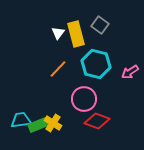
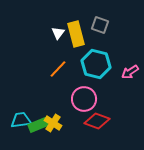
gray square: rotated 18 degrees counterclockwise
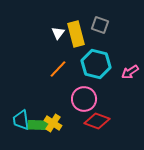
cyan trapezoid: rotated 90 degrees counterclockwise
green rectangle: rotated 24 degrees clockwise
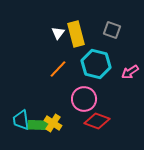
gray square: moved 12 px right, 5 px down
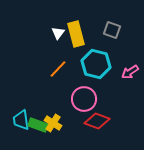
green rectangle: rotated 18 degrees clockwise
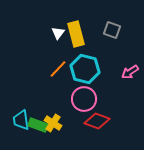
cyan hexagon: moved 11 px left, 5 px down
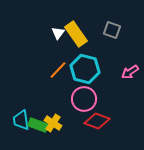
yellow rectangle: rotated 20 degrees counterclockwise
orange line: moved 1 px down
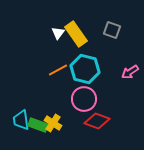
orange line: rotated 18 degrees clockwise
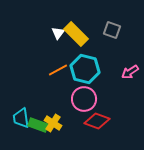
yellow rectangle: rotated 10 degrees counterclockwise
cyan trapezoid: moved 2 px up
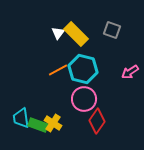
cyan hexagon: moved 2 px left
red diamond: rotated 75 degrees counterclockwise
